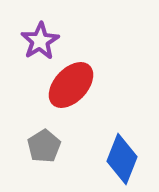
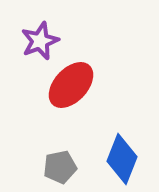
purple star: rotated 9 degrees clockwise
gray pentagon: moved 16 px right, 21 px down; rotated 20 degrees clockwise
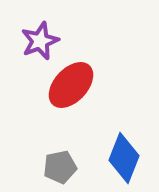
blue diamond: moved 2 px right, 1 px up
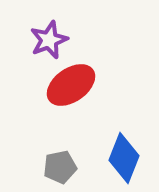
purple star: moved 9 px right, 1 px up
red ellipse: rotated 12 degrees clockwise
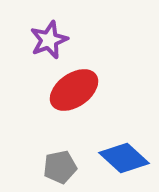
red ellipse: moved 3 px right, 5 px down
blue diamond: rotated 69 degrees counterclockwise
